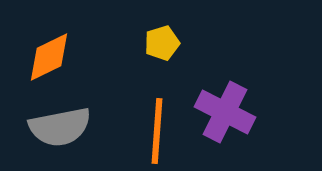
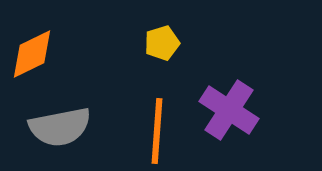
orange diamond: moved 17 px left, 3 px up
purple cross: moved 4 px right, 2 px up; rotated 6 degrees clockwise
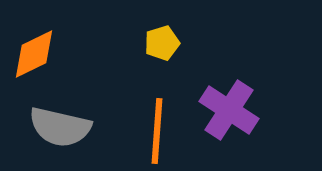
orange diamond: moved 2 px right
gray semicircle: rotated 24 degrees clockwise
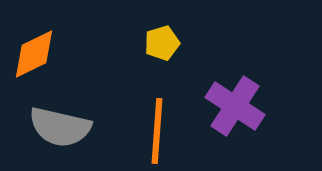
purple cross: moved 6 px right, 4 px up
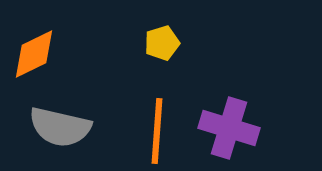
purple cross: moved 6 px left, 22 px down; rotated 16 degrees counterclockwise
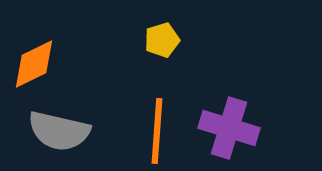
yellow pentagon: moved 3 px up
orange diamond: moved 10 px down
gray semicircle: moved 1 px left, 4 px down
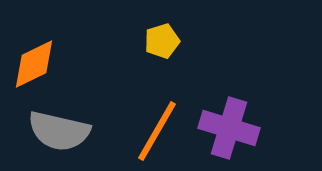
yellow pentagon: moved 1 px down
orange line: rotated 26 degrees clockwise
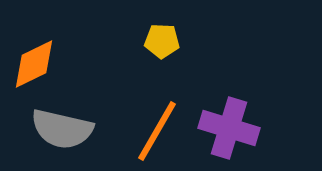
yellow pentagon: rotated 20 degrees clockwise
gray semicircle: moved 3 px right, 2 px up
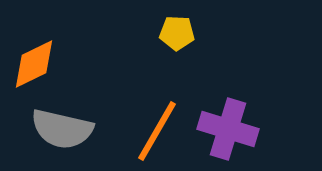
yellow pentagon: moved 15 px right, 8 px up
purple cross: moved 1 px left, 1 px down
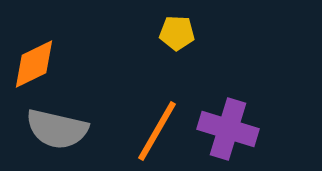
gray semicircle: moved 5 px left
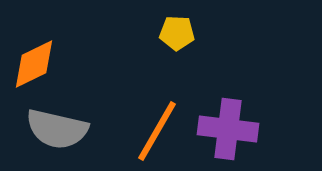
purple cross: rotated 10 degrees counterclockwise
